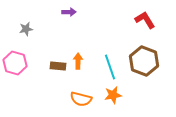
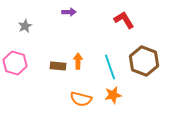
red L-shape: moved 21 px left
gray star: moved 1 px left, 3 px up; rotated 16 degrees counterclockwise
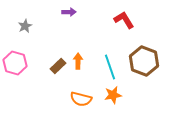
brown rectangle: rotated 49 degrees counterclockwise
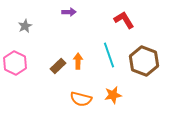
pink hexagon: rotated 10 degrees clockwise
cyan line: moved 1 px left, 12 px up
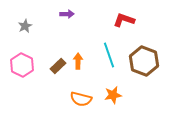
purple arrow: moved 2 px left, 2 px down
red L-shape: rotated 40 degrees counterclockwise
pink hexagon: moved 7 px right, 2 px down
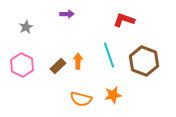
gray star: moved 1 px right, 1 px down
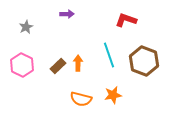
red L-shape: moved 2 px right
orange arrow: moved 2 px down
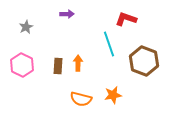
red L-shape: moved 1 px up
cyan line: moved 11 px up
brown rectangle: rotated 42 degrees counterclockwise
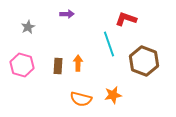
gray star: moved 2 px right
pink hexagon: rotated 10 degrees counterclockwise
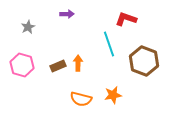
brown rectangle: rotated 63 degrees clockwise
